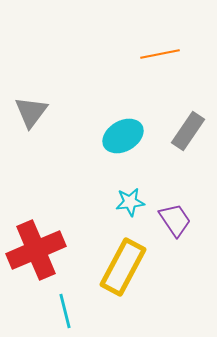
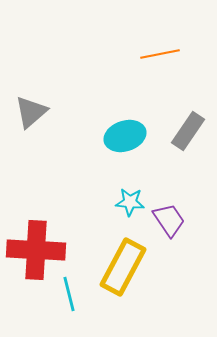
gray triangle: rotated 12 degrees clockwise
cyan ellipse: moved 2 px right; rotated 12 degrees clockwise
cyan star: rotated 12 degrees clockwise
purple trapezoid: moved 6 px left
red cross: rotated 26 degrees clockwise
cyan line: moved 4 px right, 17 px up
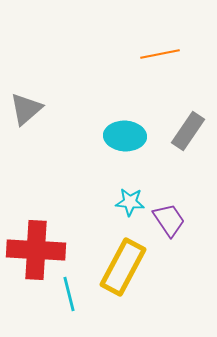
gray triangle: moved 5 px left, 3 px up
cyan ellipse: rotated 21 degrees clockwise
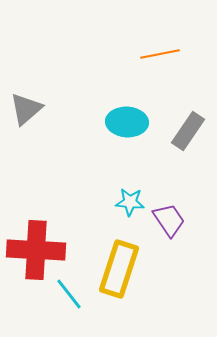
cyan ellipse: moved 2 px right, 14 px up
yellow rectangle: moved 4 px left, 2 px down; rotated 10 degrees counterclockwise
cyan line: rotated 24 degrees counterclockwise
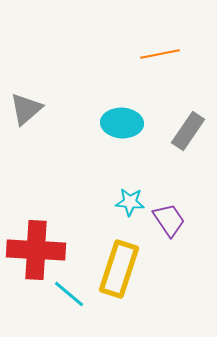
cyan ellipse: moved 5 px left, 1 px down
cyan line: rotated 12 degrees counterclockwise
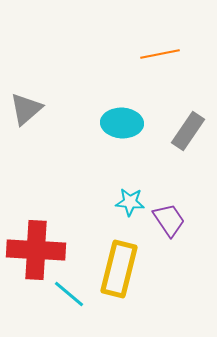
yellow rectangle: rotated 4 degrees counterclockwise
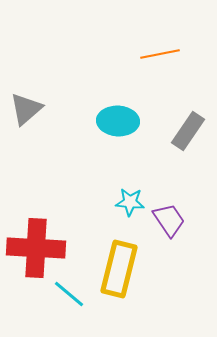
cyan ellipse: moved 4 px left, 2 px up
red cross: moved 2 px up
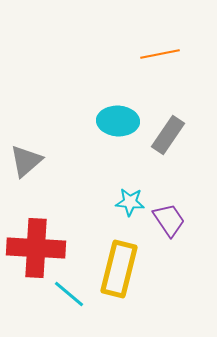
gray triangle: moved 52 px down
gray rectangle: moved 20 px left, 4 px down
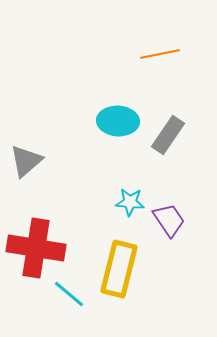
red cross: rotated 6 degrees clockwise
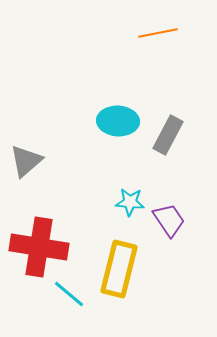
orange line: moved 2 px left, 21 px up
gray rectangle: rotated 6 degrees counterclockwise
red cross: moved 3 px right, 1 px up
